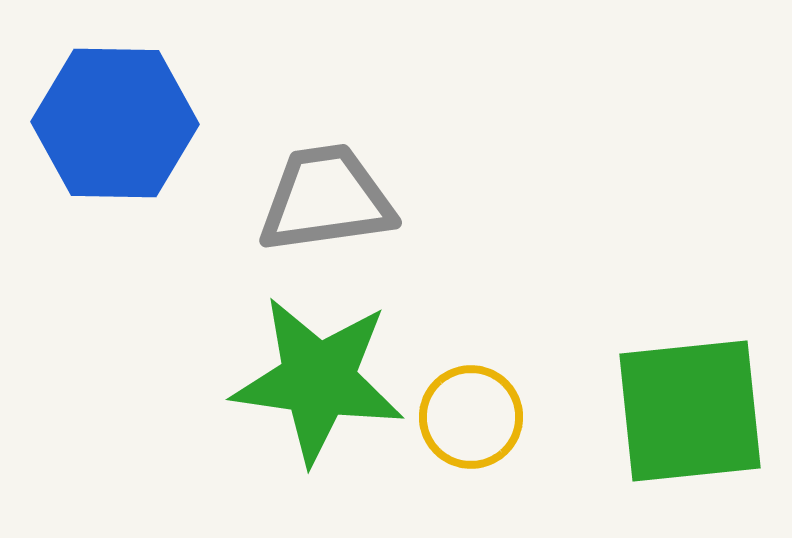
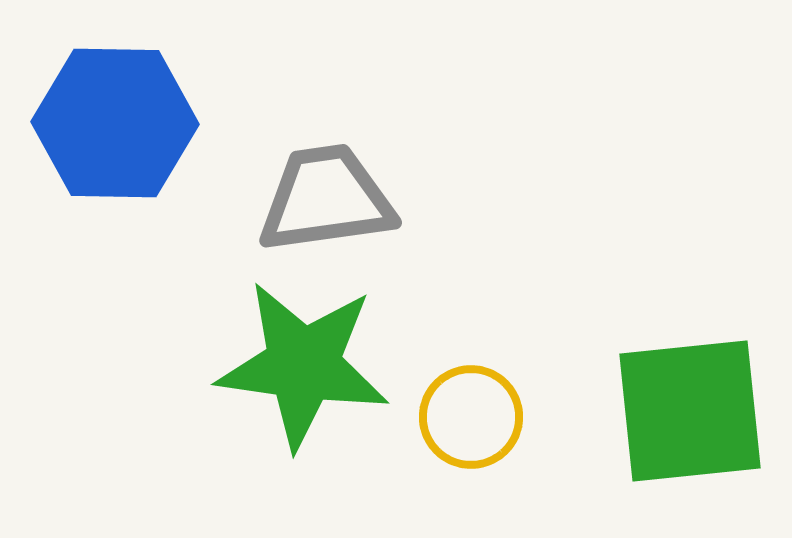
green star: moved 15 px left, 15 px up
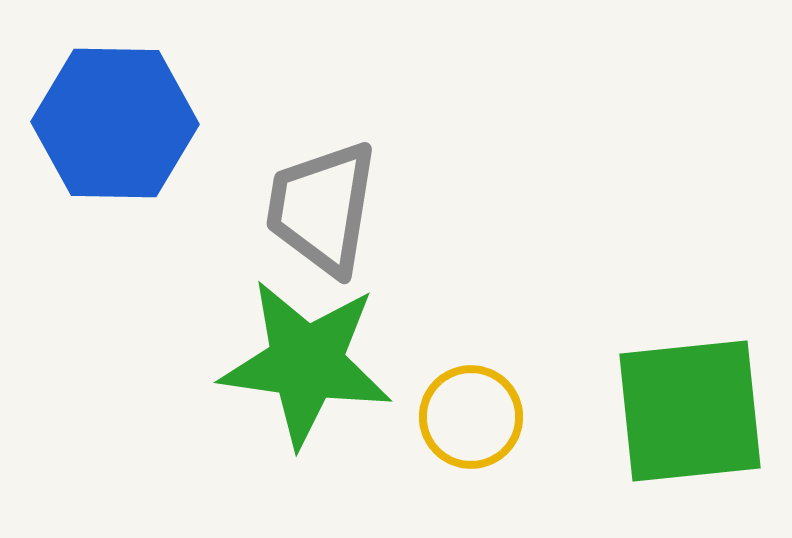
gray trapezoid: moved 4 px left, 9 px down; rotated 73 degrees counterclockwise
green star: moved 3 px right, 2 px up
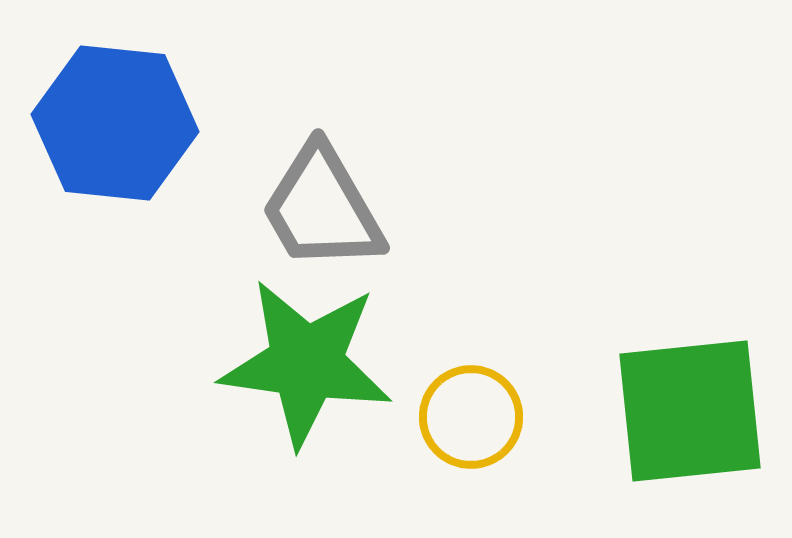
blue hexagon: rotated 5 degrees clockwise
gray trapezoid: rotated 39 degrees counterclockwise
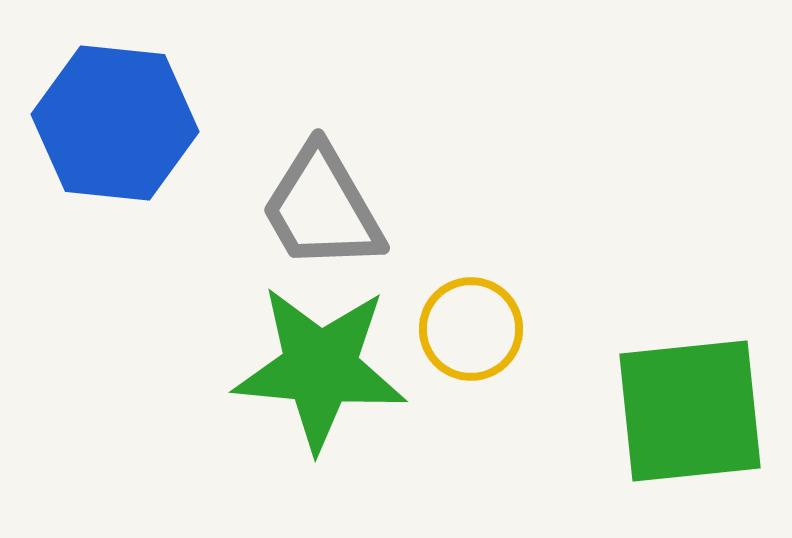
green star: moved 14 px right, 5 px down; rotated 3 degrees counterclockwise
yellow circle: moved 88 px up
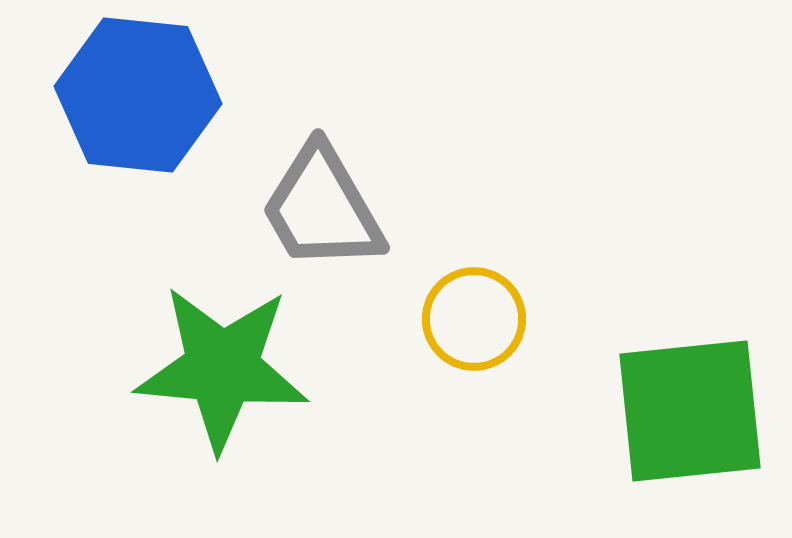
blue hexagon: moved 23 px right, 28 px up
yellow circle: moved 3 px right, 10 px up
green star: moved 98 px left
